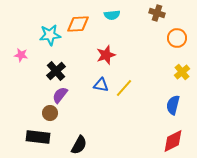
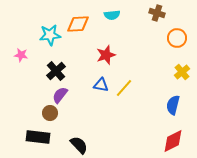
black semicircle: rotated 72 degrees counterclockwise
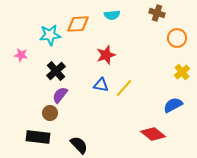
blue semicircle: rotated 48 degrees clockwise
red diamond: moved 20 px left, 7 px up; rotated 65 degrees clockwise
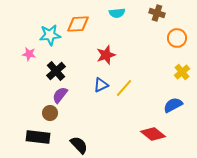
cyan semicircle: moved 5 px right, 2 px up
pink star: moved 8 px right, 1 px up
blue triangle: rotated 35 degrees counterclockwise
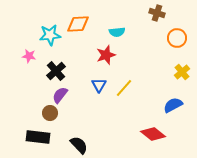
cyan semicircle: moved 19 px down
pink star: moved 2 px down
blue triangle: moved 2 px left; rotated 35 degrees counterclockwise
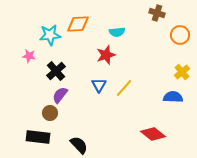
orange circle: moved 3 px right, 3 px up
blue semicircle: moved 8 px up; rotated 30 degrees clockwise
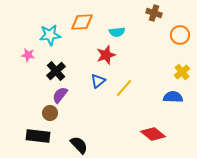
brown cross: moved 3 px left
orange diamond: moved 4 px right, 2 px up
pink star: moved 1 px left, 1 px up
blue triangle: moved 1 px left, 4 px up; rotated 21 degrees clockwise
black rectangle: moved 1 px up
